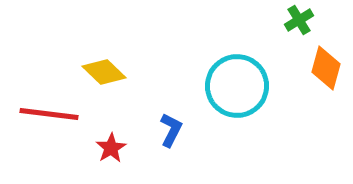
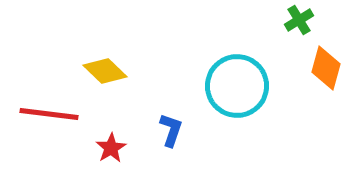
yellow diamond: moved 1 px right, 1 px up
blue L-shape: rotated 8 degrees counterclockwise
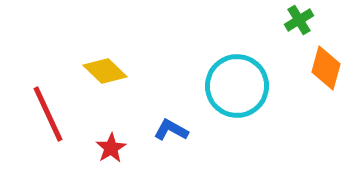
red line: moved 1 px left; rotated 58 degrees clockwise
blue L-shape: rotated 80 degrees counterclockwise
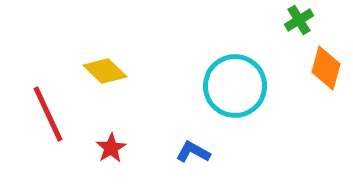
cyan circle: moved 2 px left
blue L-shape: moved 22 px right, 22 px down
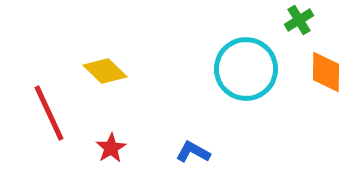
orange diamond: moved 4 px down; rotated 15 degrees counterclockwise
cyan circle: moved 11 px right, 17 px up
red line: moved 1 px right, 1 px up
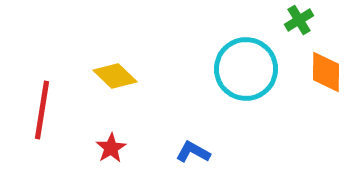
yellow diamond: moved 10 px right, 5 px down
red line: moved 7 px left, 3 px up; rotated 34 degrees clockwise
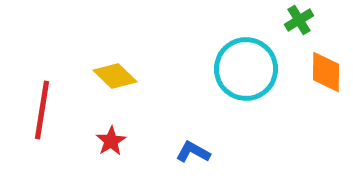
red star: moved 7 px up
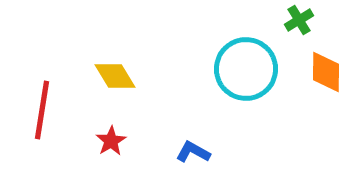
yellow diamond: rotated 15 degrees clockwise
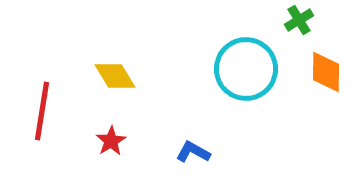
red line: moved 1 px down
